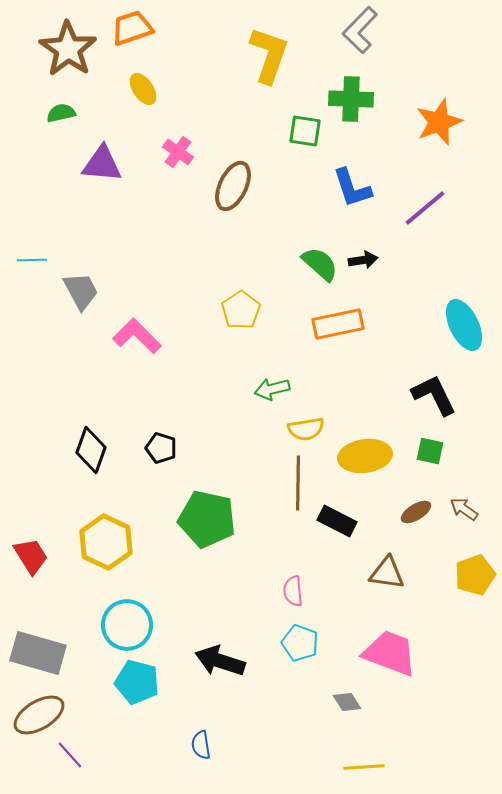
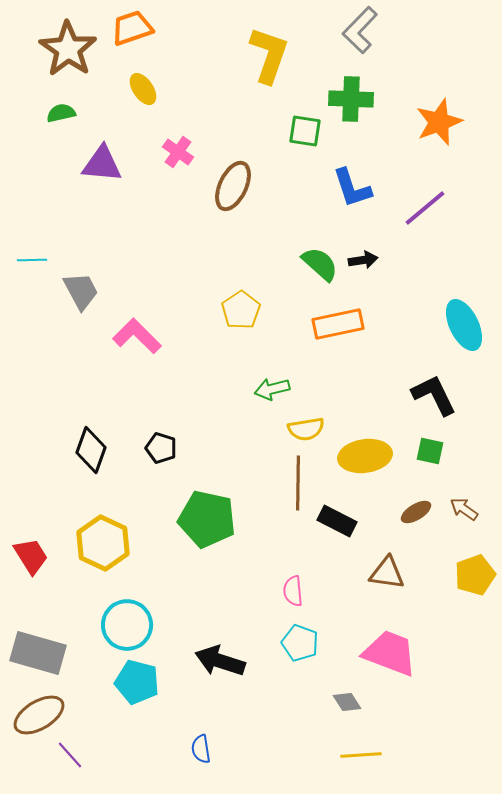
yellow hexagon at (106, 542): moved 3 px left, 1 px down
blue semicircle at (201, 745): moved 4 px down
yellow line at (364, 767): moved 3 px left, 12 px up
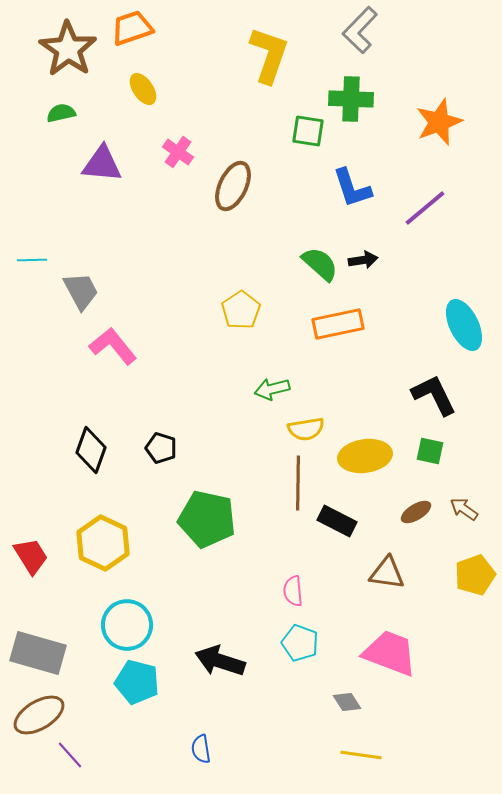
green square at (305, 131): moved 3 px right
pink L-shape at (137, 336): moved 24 px left, 10 px down; rotated 6 degrees clockwise
yellow line at (361, 755): rotated 12 degrees clockwise
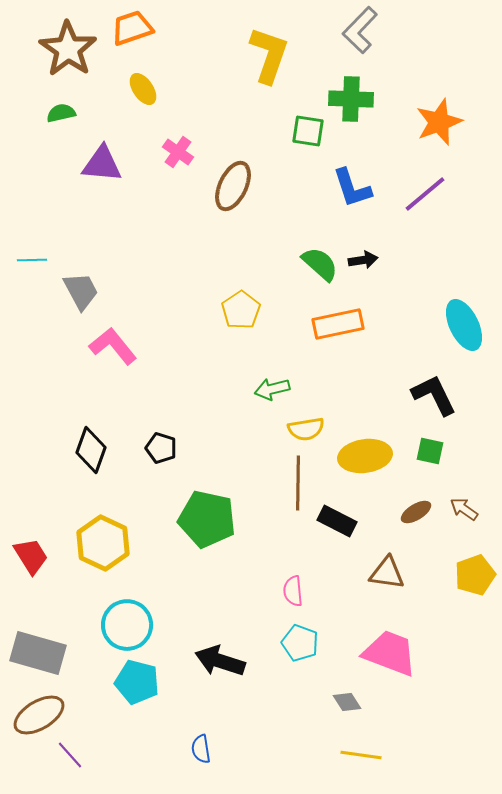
purple line at (425, 208): moved 14 px up
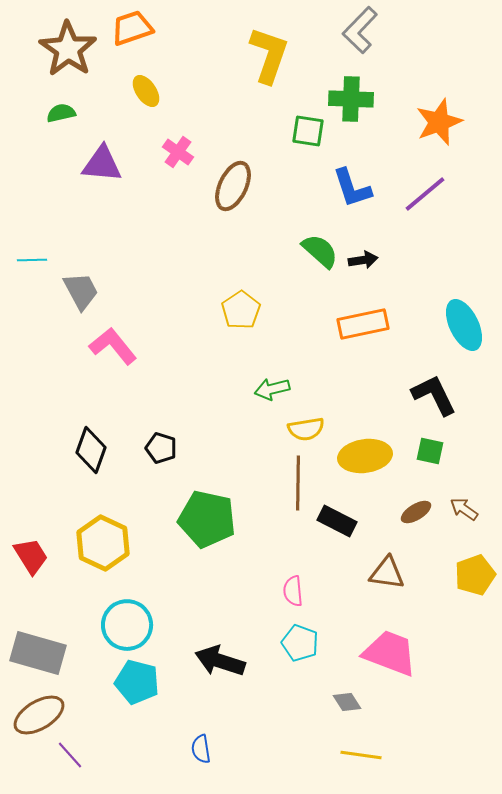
yellow ellipse at (143, 89): moved 3 px right, 2 px down
green semicircle at (320, 264): moved 13 px up
orange rectangle at (338, 324): moved 25 px right
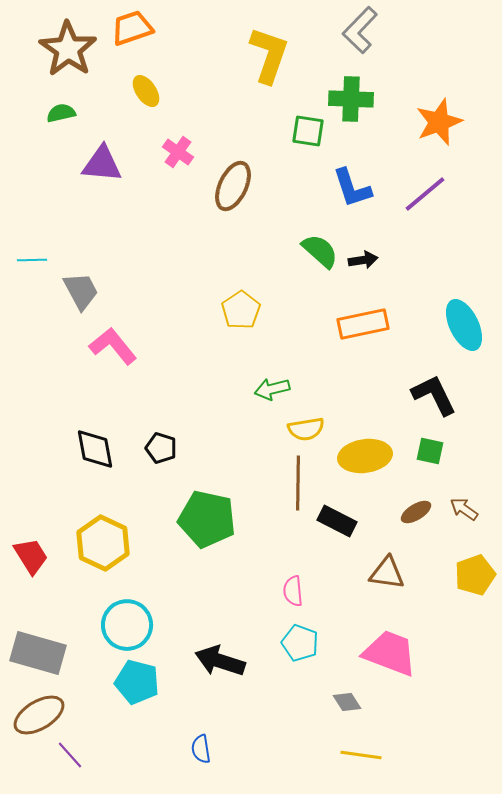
black diamond at (91, 450): moved 4 px right, 1 px up; rotated 30 degrees counterclockwise
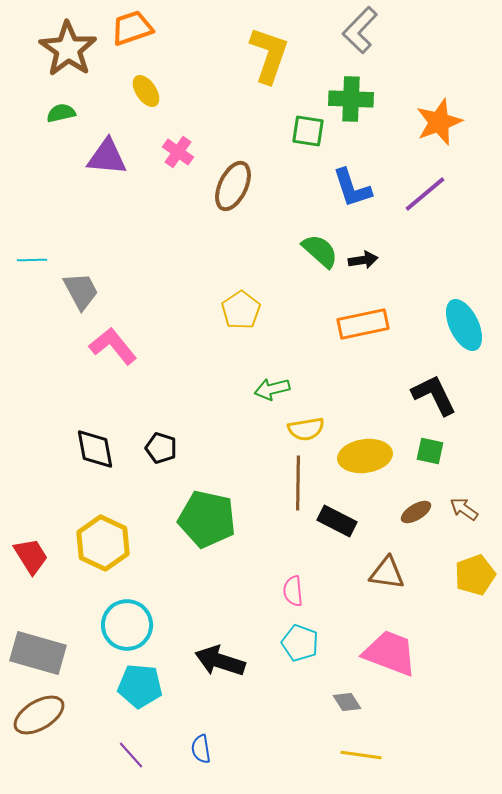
purple triangle at (102, 164): moved 5 px right, 7 px up
cyan pentagon at (137, 682): moved 3 px right, 4 px down; rotated 9 degrees counterclockwise
purple line at (70, 755): moved 61 px right
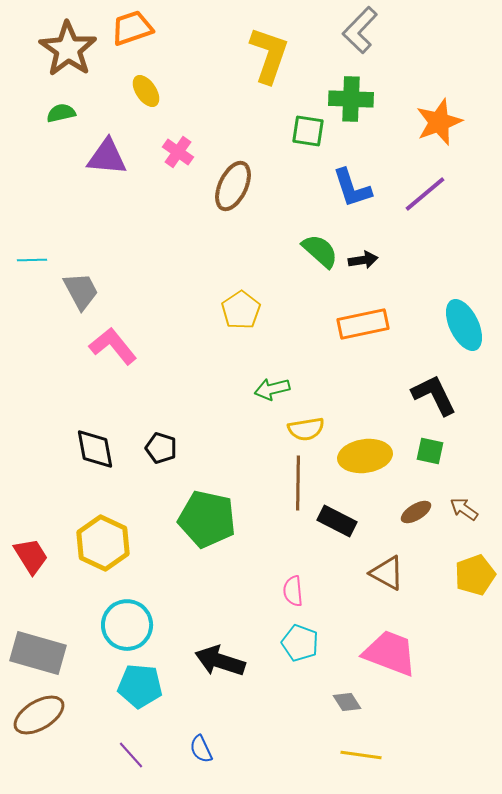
brown triangle at (387, 573): rotated 21 degrees clockwise
blue semicircle at (201, 749): rotated 16 degrees counterclockwise
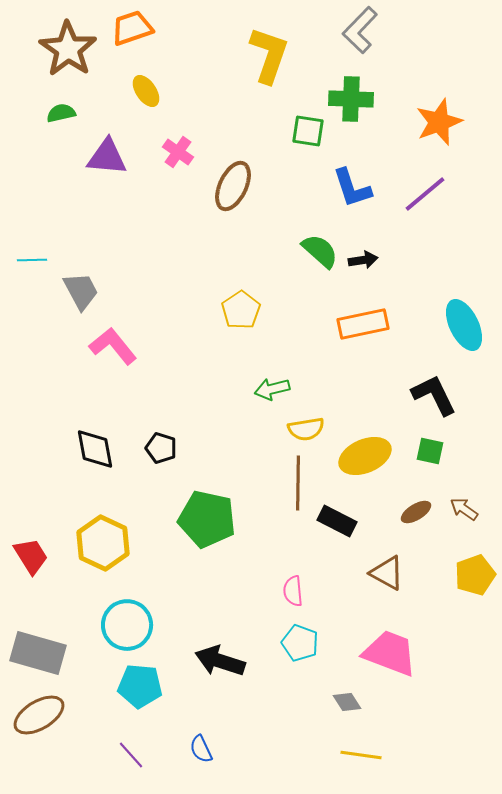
yellow ellipse at (365, 456): rotated 15 degrees counterclockwise
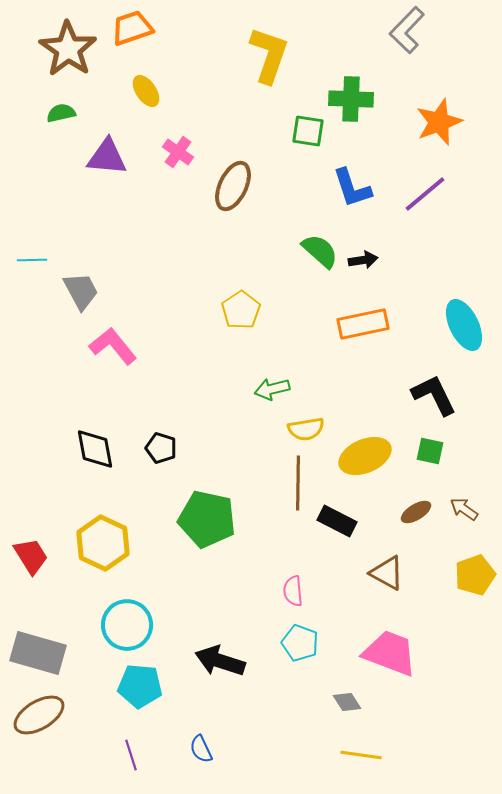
gray L-shape at (360, 30): moved 47 px right
purple line at (131, 755): rotated 24 degrees clockwise
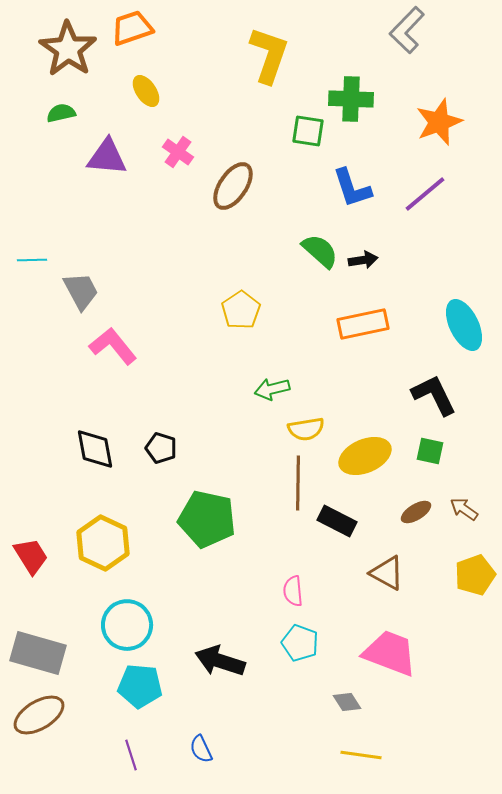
brown ellipse at (233, 186): rotated 9 degrees clockwise
